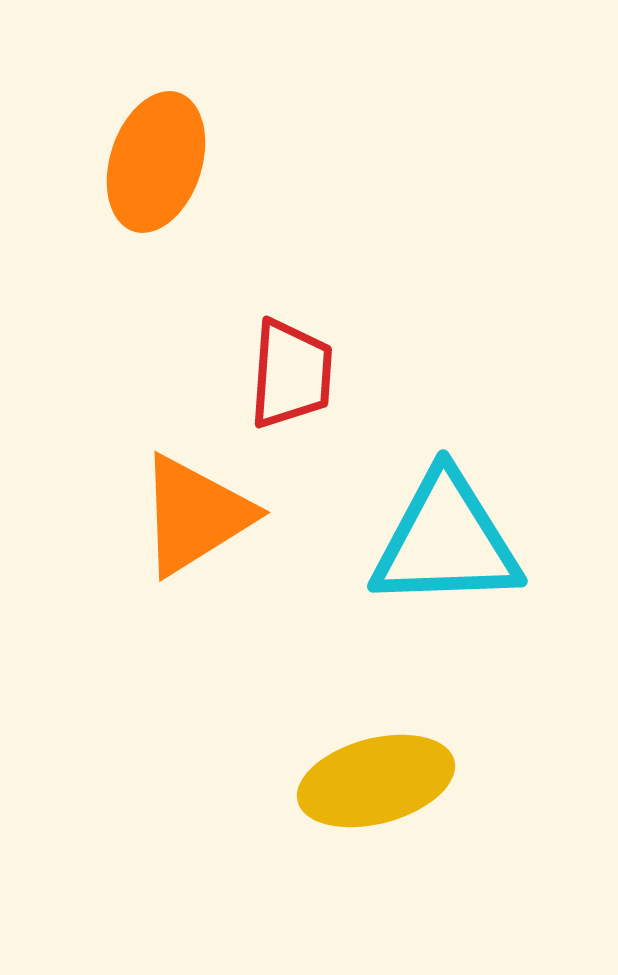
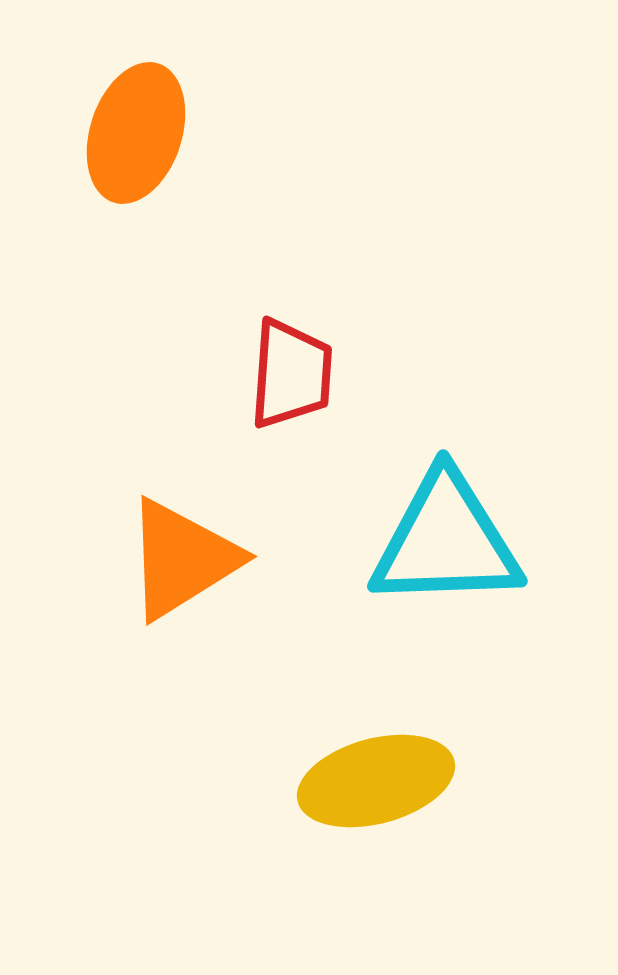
orange ellipse: moved 20 px left, 29 px up
orange triangle: moved 13 px left, 44 px down
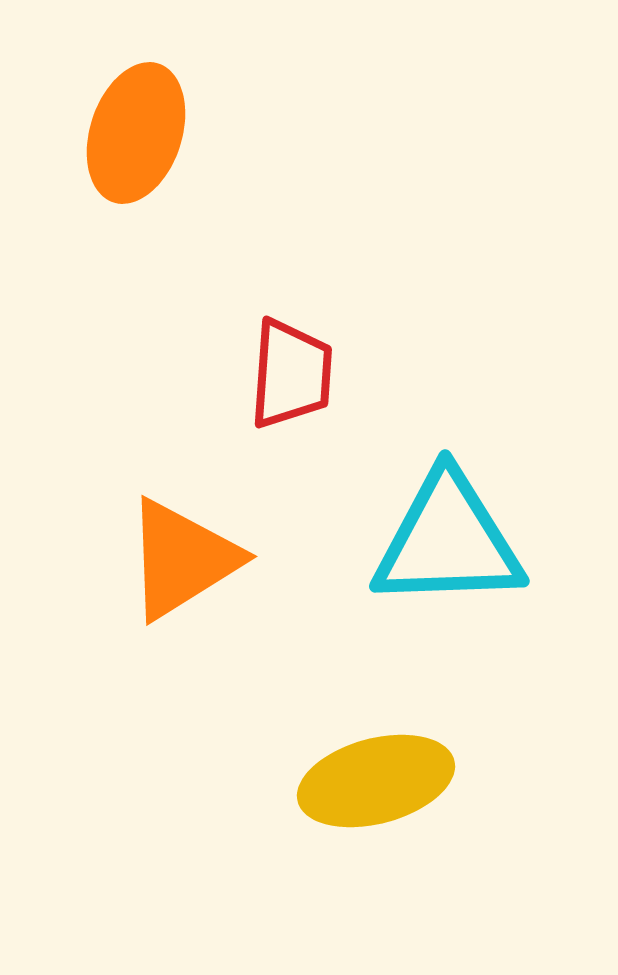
cyan triangle: moved 2 px right
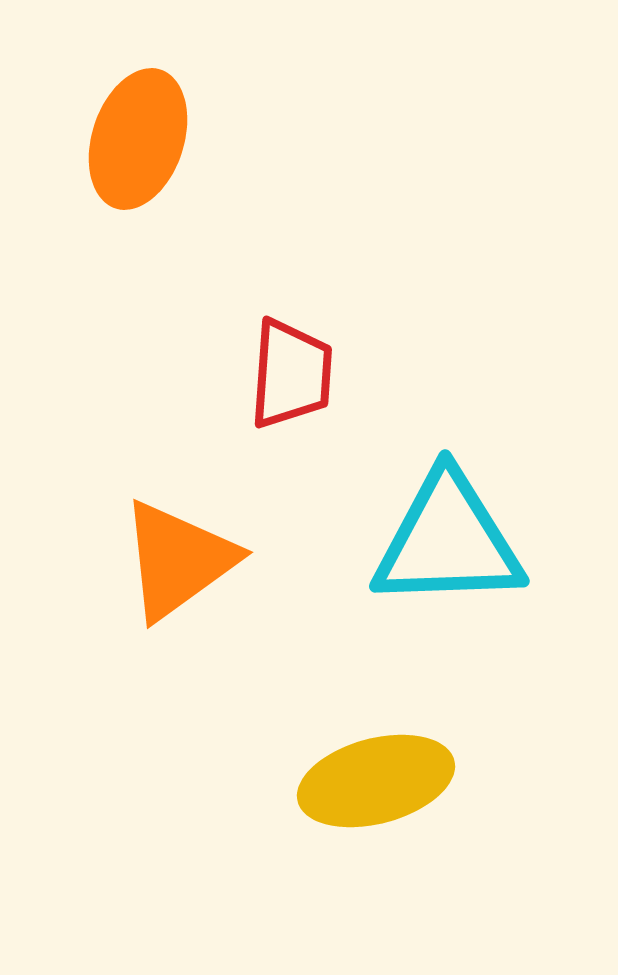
orange ellipse: moved 2 px right, 6 px down
orange triangle: moved 4 px left, 1 px down; rotated 4 degrees counterclockwise
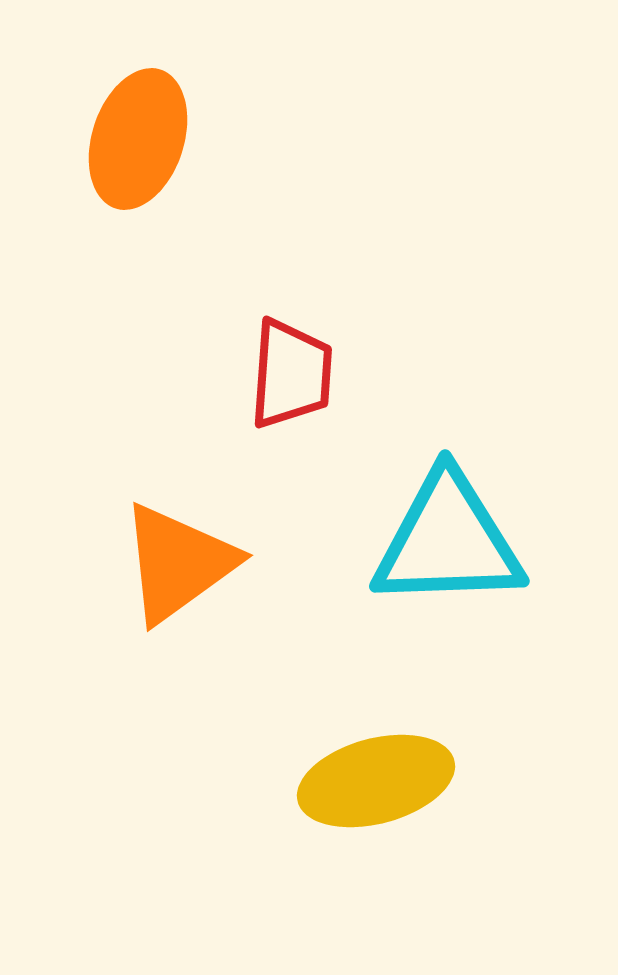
orange triangle: moved 3 px down
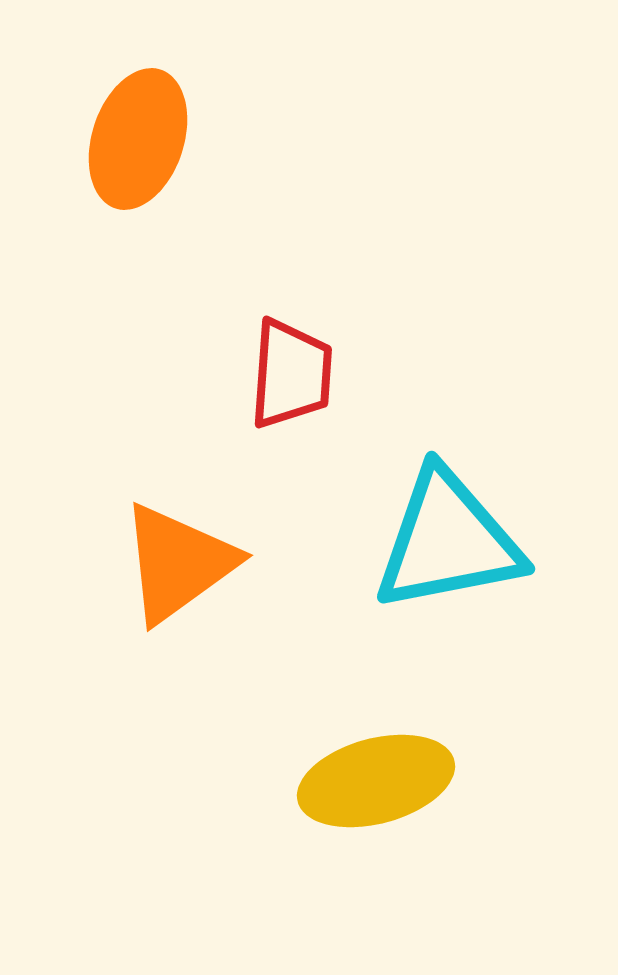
cyan triangle: rotated 9 degrees counterclockwise
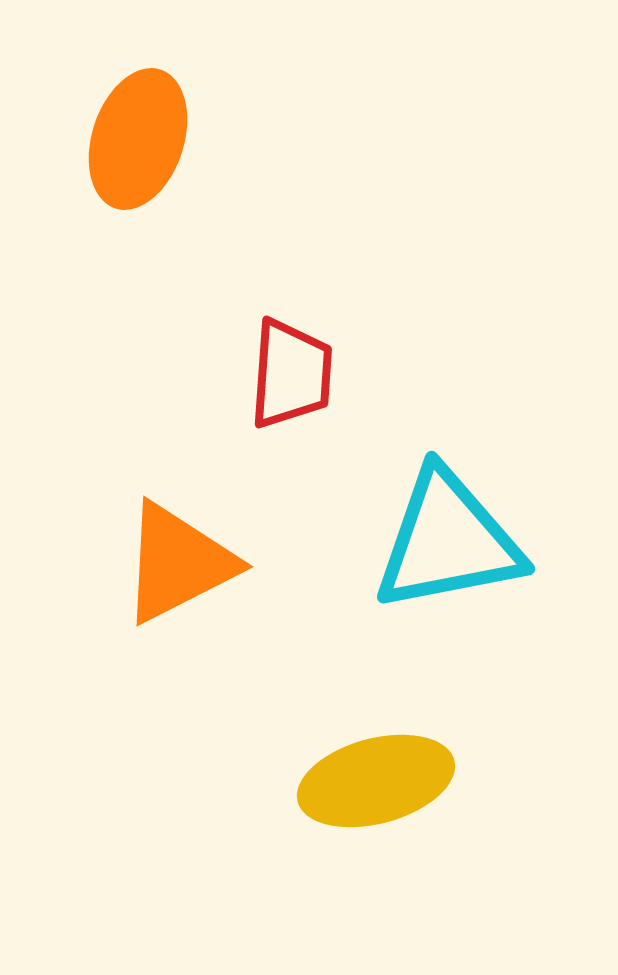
orange triangle: rotated 9 degrees clockwise
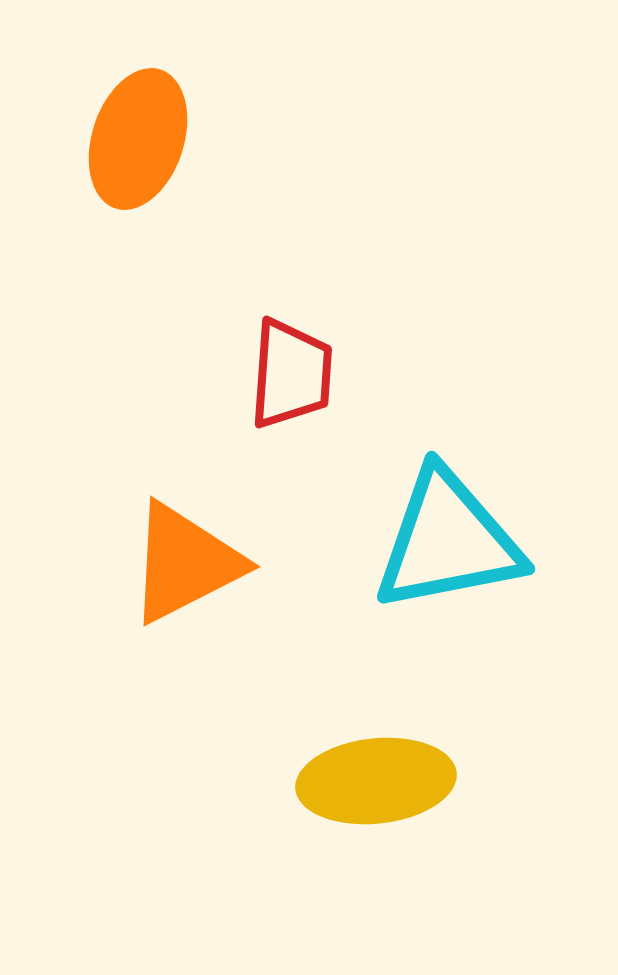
orange triangle: moved 7 px right
yellow ellipse: rotated 9 degrees clockwise
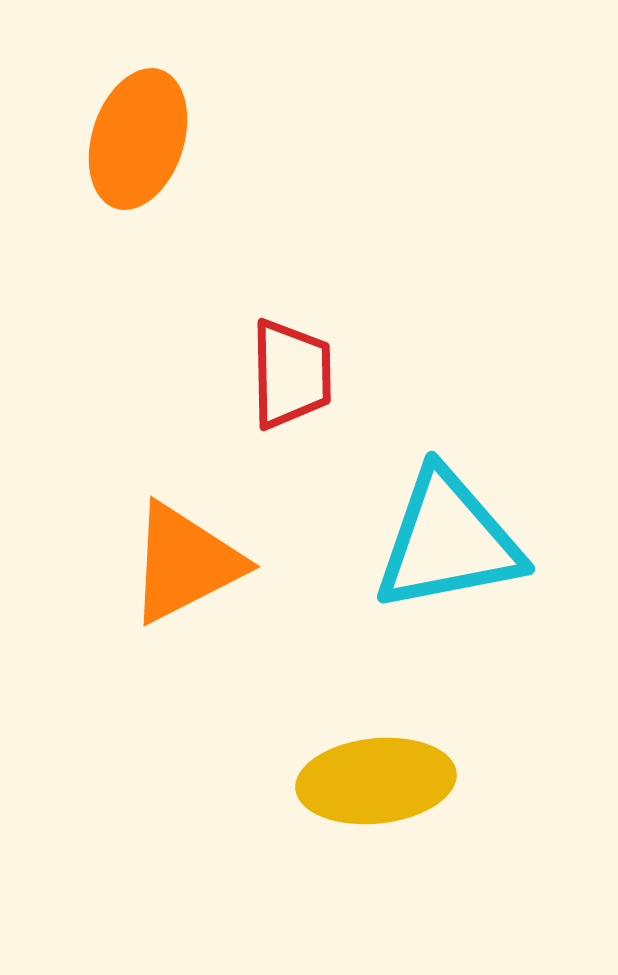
red trapezoid: rotated 5 degrees counterclockwise
